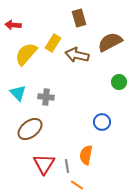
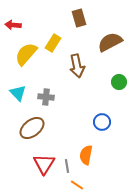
brown arrow: moved 11 px down; rotated 115 degrees counterclockwise
brown ellipse: moved 2 px right, 1 px up
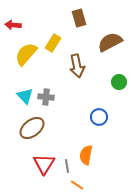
cyan triangle: moved 7 px right, 3 px down
blue circle: moved 3 px left, 5 px up
